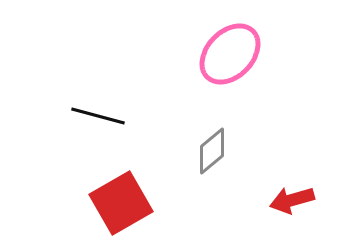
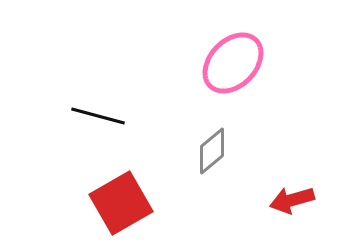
pink ellipse: moved 3 px right, 9 px down
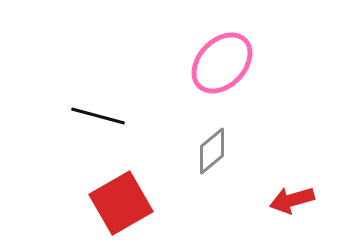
pink ellipse: moved 11 px left
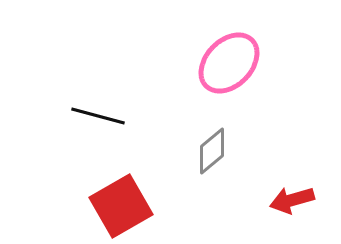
pink ellipse: moved 7 px right
red square: moved 3 px down
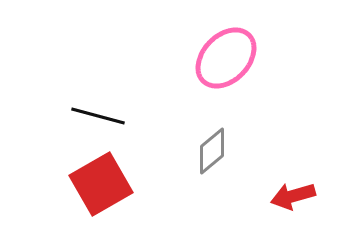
pink ellipse: moved 3 px left, 5 px up
red arrow: moved 1 px right, 4 px up
red square: moved 20 px left, 22 px up
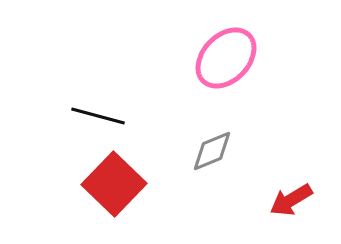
gray diamond: rotated 18 degrees clockwise
red square: moved 13 px right; rotated 16 degrees counterclockwise
red arrow: moved 2 px left, 4 px down; rotated 15 degrees counterclockwise
